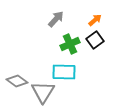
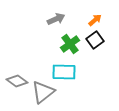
gray arrow: rotated 24 degrees clockwise
green cross: rotated 12 degrees counterclockwise
gray triangle: rotated 20 degrees clockwise
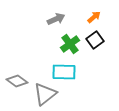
orange arrow: moved 1 px left, 3 px up
gray triangle: moved 2 px right, 2 px down
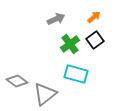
cyan rectangle: moved 12 px right, 2 px down; rotated 15 degrees clockwise
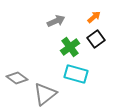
gray arrow: moved 2 px down
black square: moved 1 px right, 1 px up
green cross: moved 3 px down
gray diamond: moved 3 px up
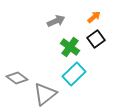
green cross: rotated 18 degrees counterclockwise
cyan rectangle: moved 2 px left; rotated 60 degrees counterclockwise
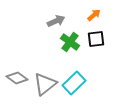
orange arrow: moved 2 px up
black square: rotated 30 degrees clockwise
green cross: moved 5 px up
cyan rectangle: moved 9 px down
gray triangle: moved 10 px up
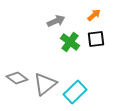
cyan rectangle: moved 1 px right, 9 px down
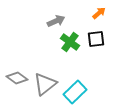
orange arrow: moved 5 px right, 2 px up
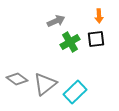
orange arrow: moved 3 px down; rotated 128 degrees clockwise
green cross: rotated 24 degrees clockwise
gray diamond: moved 1 px down
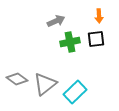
green cross: rotated 18 degrees clockwise
